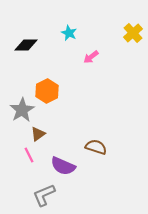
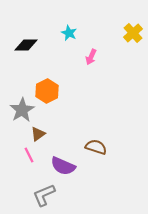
pink arrow: rotated 28 degrees counterclockwise
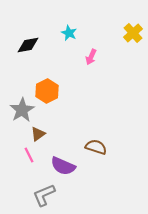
black diamond: moved 2 px right; rotated 10 degrees counterclockwise
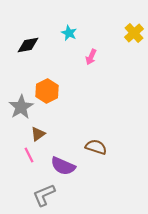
yellow cross: moved 1 px right
gray star: moved 1 px left, 3 px up
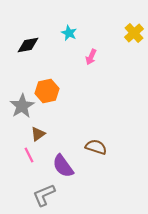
orange hexagon: rotated 15 degrees clockwise
gray star: moved 1 px right, 1 px up
purple semicircle: rotated 30 degrees clockwise
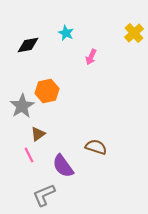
cyan star: moved 3 px left
